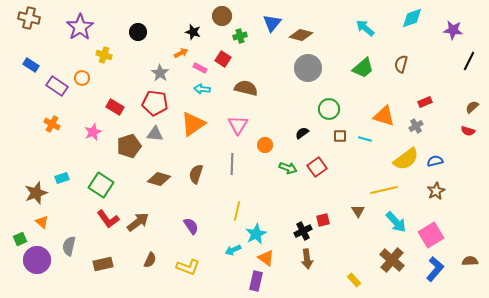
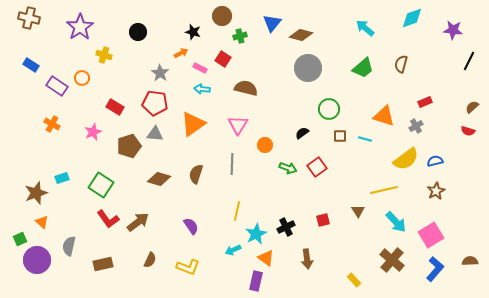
black cross at (303, 231): moved 17 px left, 4 px up
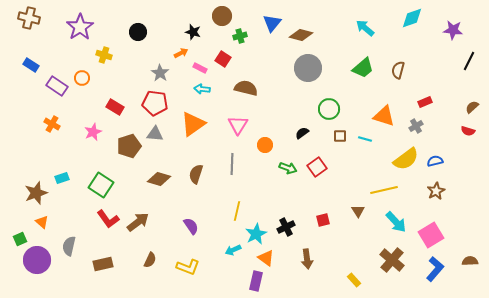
brown semicircle at (401, 64): moved 3 px left, 6 px down
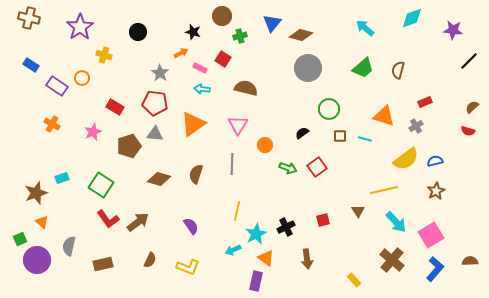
black line at (469, 61): rotated 18 degrees clockwise
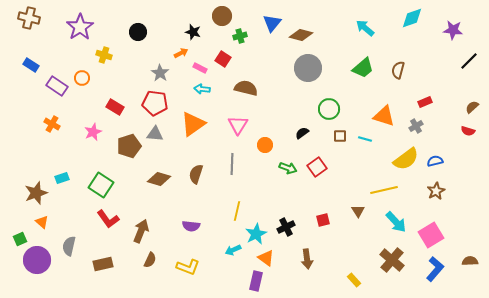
brown arrow at (138, 222): moved 3 px right, 9 px down; rotated 30 degrees counterclockwise
purple semicircle at (191, 226): rotated 132 degrees clockwise
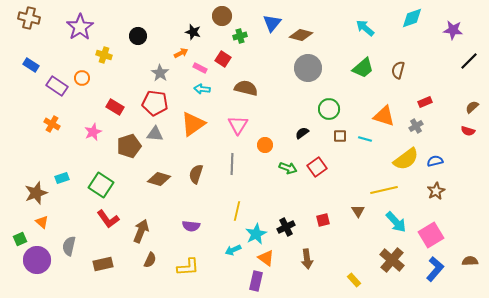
black circle at (138, 32): moved 4 px down
yellow L-shape at (188, 267): rotated 25 degrees counterclockwise
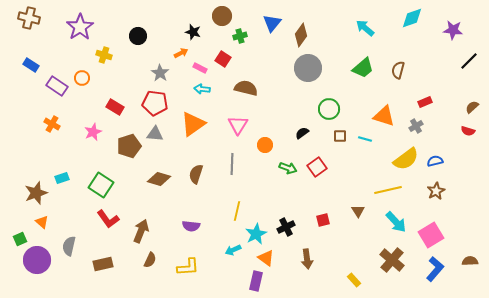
brown diamond at (301, 35): rotated 70 degrees counterclockwise
yellow line at (384, 190): moved 4 px right
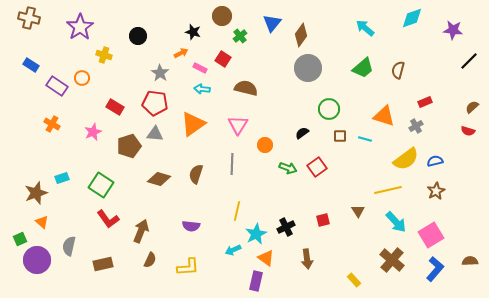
green cross at (240, 36): rotated 24 degrees counterclockwise
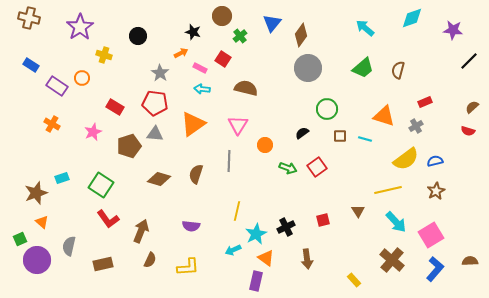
green circle at (329, 109): moved 2 px left
gray line at (232, 164): moved 3 px left, 3 px up
